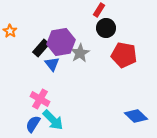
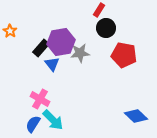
gray star: rotated 24 degrees clockwise
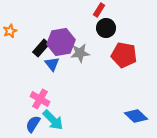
orange star: rotated 16 degrees clockwise
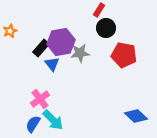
pink cross: rotated 24 degrees clockwise
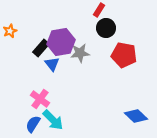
pink cross: rotated 18 degrees counterclockwise
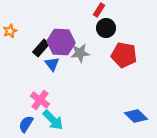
purple hexagon: rotated 12 degrees clockwise
pink cross: moved 1 px down
blue semicircle: moved 7 px left
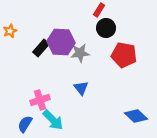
blue triangle: moved 29 px right, 24 px down
pink cross: rotated 36 degrees clockwise
blue semicircle: moved 1 px left
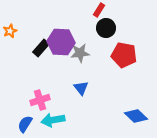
cyan arrow: rotated 125 degrees clockwise
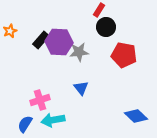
black circle: moved 1 px up
purple hexagon: moved 2 px left
black rectangle: moved 8 px up
gray star: moved 1 px left, 1 px up
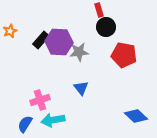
red rectangle: rotated 48 degrees counterclockwise
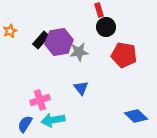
purple hexagon: rotated 12 degrees counterclockwise
